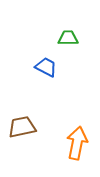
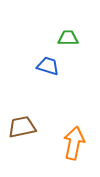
blue trapezoid: moved 2 px right, 1 px up; rotated 10 degrees counterclockwise
orange arrow: moved 3 px left
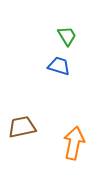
green trapezoid: moved 1 px left, 2 px up; rotated 60 degrees clockwise
blue trapezoid: moved 11 px right
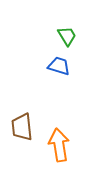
brown trapezoid: rotated 84 degrees counterclockwise
orange arrow: moved 15 px left, 2 px down; rotated 20 degrees counterclockwise
